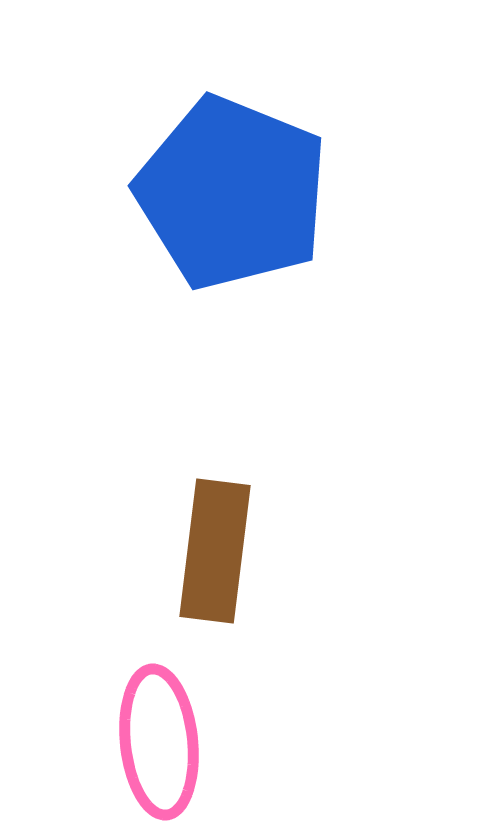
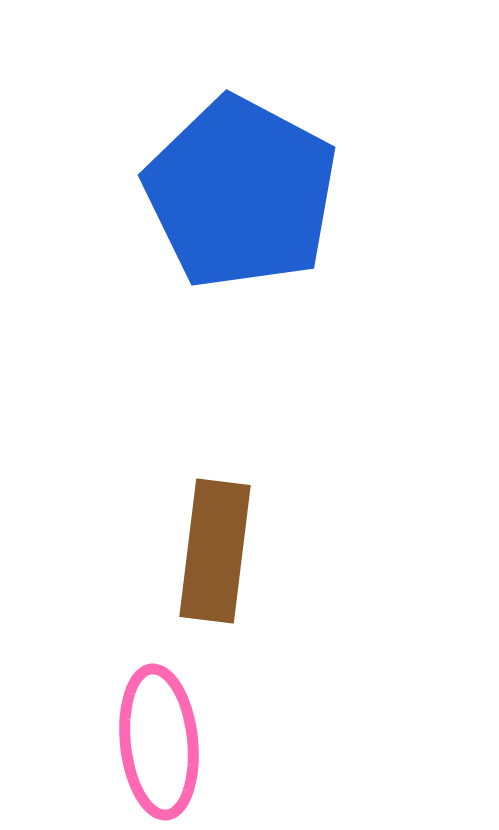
blue pentagon: moved 9 px right; rotated 6 degrees clockwise
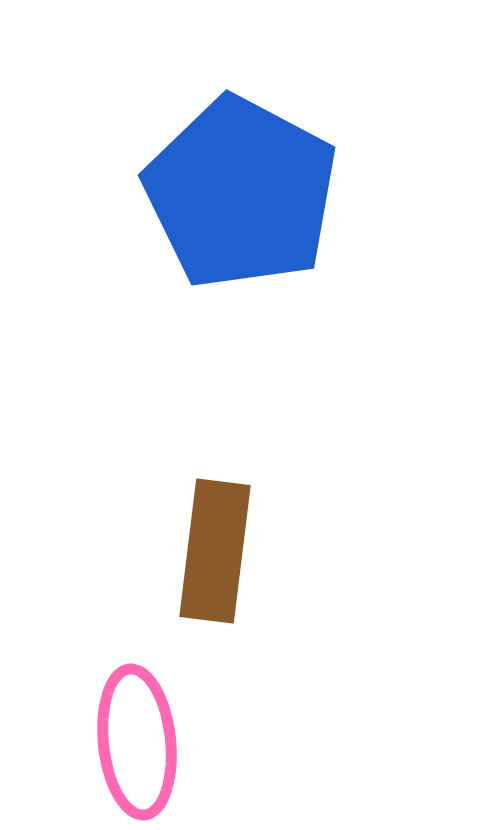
pink ellipse: moved 22 px left
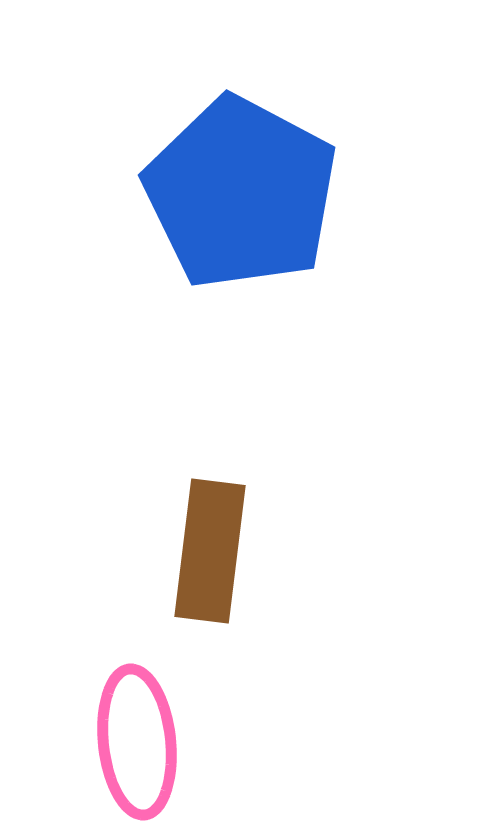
brown rectangle: moved 5 px left
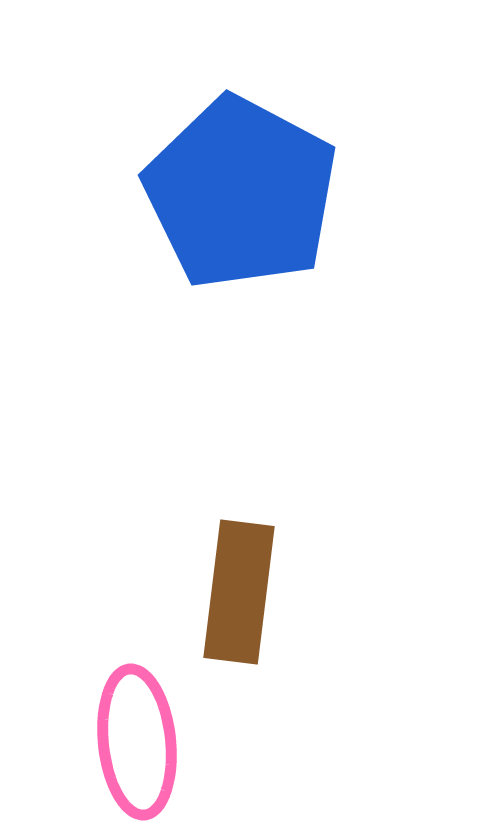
brown rectangle: moved 29 px right, 41 px down
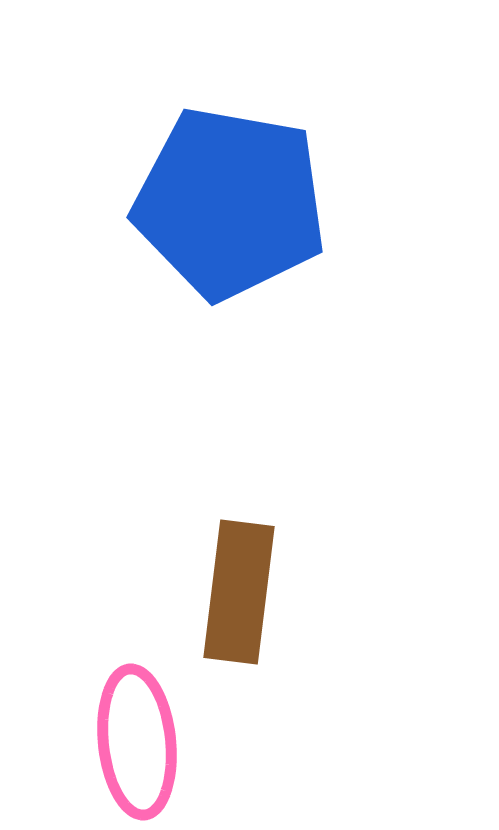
blue pentagon: moved 11 px left, 10 px down; rotated 18 degrees counterclockwise
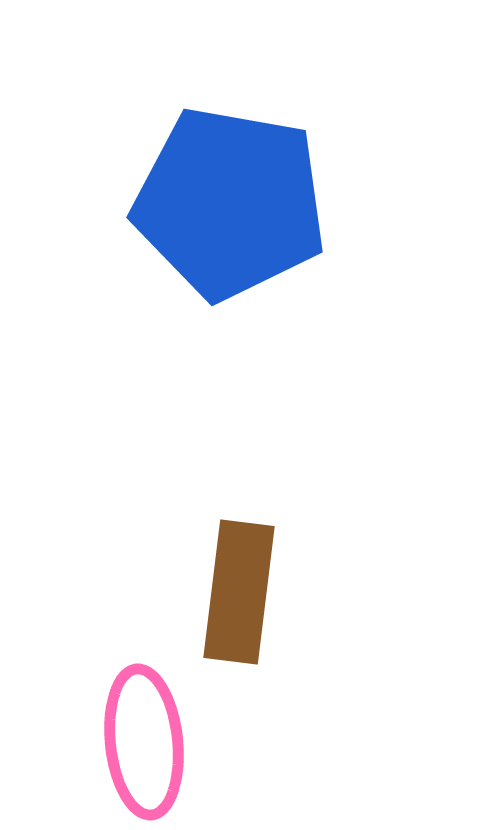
pink ellipse: moved 7 px right
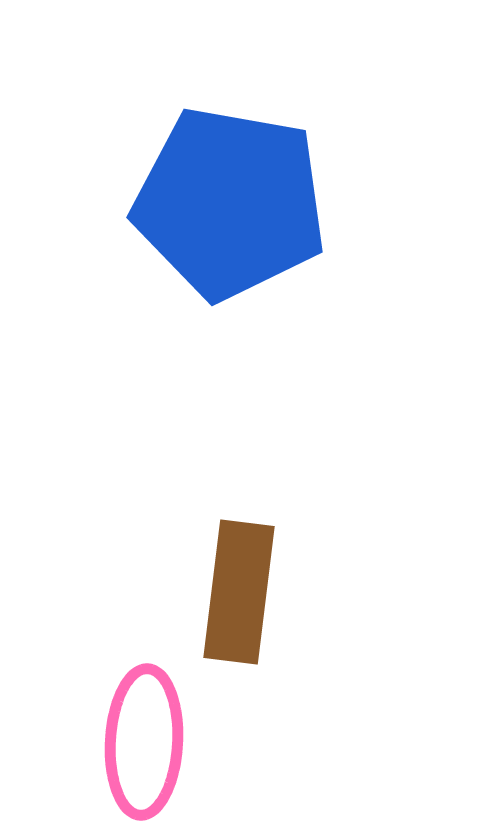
pink ellipse: rotated 9 degrees clockwise
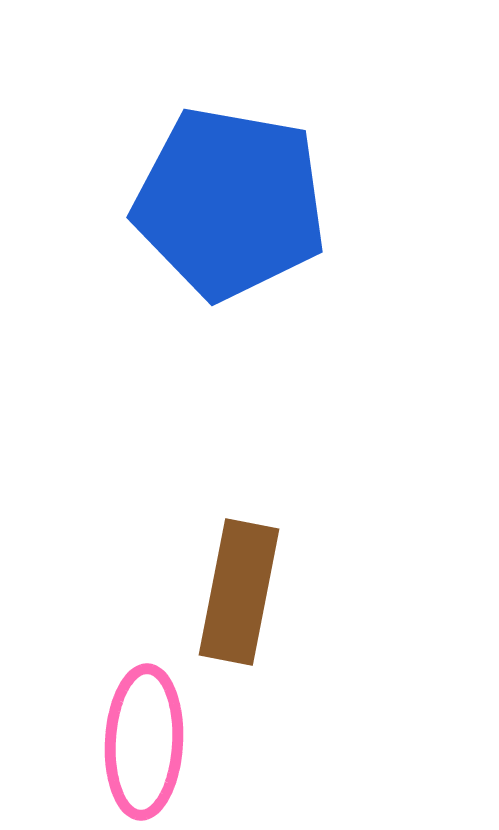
brown rectangle: rotated 4 degrees clockwise
